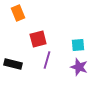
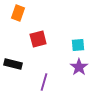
orange rectangle: rotated 42 degrees clockwise
purple line: moved 3 px left, 22 px down
purple star: rotated 18 degrees clockwise
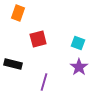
cyan square: moved 2 px up; rotated 24 degrees clockwise
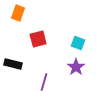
purple star: moved 3 px left
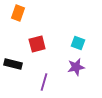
red square: moved 1 px left, 5 px down
purple star: rotated 24 degrees clockwise
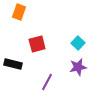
orange rectangle: moved 1 px right, 1 px up
cyan square: rotated 24 degrees clockwise
purple star: moved 2 px right
purple line: moved 3 px right; rotated 12 degrees clockwise
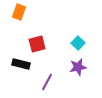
black rectangle: moved 8 px right
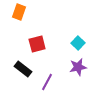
black rectangle: moved 2 px right, 5 px down; rotated 24 degrees clockwise
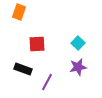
red square: rotated 12 degrees clockwise
black rectangle: rotated 18 degrees counterclockwise
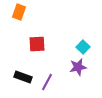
cyan square: moved 5 px right, 4 px down
black rectangle: moved 8 px down
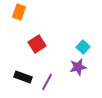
red square: rotated 30 degrees counterclockwise
